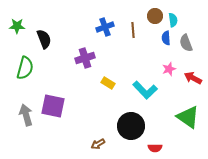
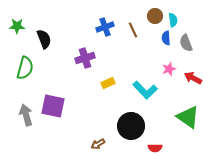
brown line: rotated 21 degrees counterclockwise
yellow rectangle: rotated 56 degrees counterclockwise
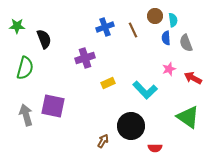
brown arrow: moved 5 px right, 3 px up; rotated 152 degrees clockwise
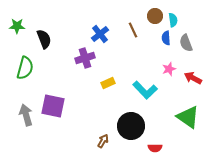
blue cross: moved 5 px left, 7 px down; rotated 18 degrees counterclockwise
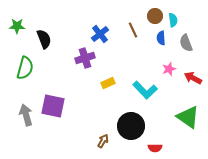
blue semicircle: moved 5 px left
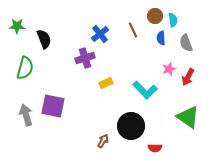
red arrow: moved 5 px left, 1 px up; rotated 90 degrees counterclockwise
yellow rectangle: moved 2 px left
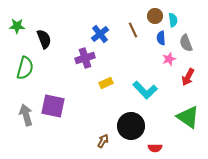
pink star: moved 10 px up
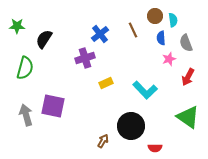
black semicircle: rotated 126 degrees counterclockwise
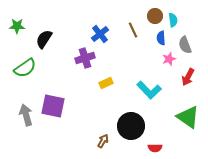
gray semicircle: moved 1 px left, 2 px down
green semicircle: rotated 40 degrees clockwise
cyan L-shape: moved 4 px right
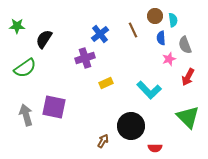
purple square: moved 1 px right, 1 px down
green triangle: rotated 10 degrees clockwise
